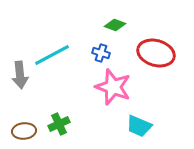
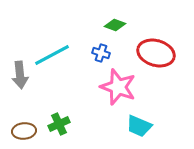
pink star: moved 5 px right
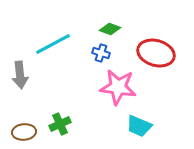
green diamond: moved 5 px left, 4 px down
cyan line: moved 1 px right, 11 px up
pink star: rotated 12 degrees counterclockwise
green cross: moved 1 px right
brown ellipse: moved 1 px down
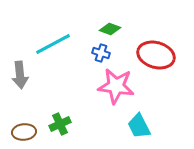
red ellipse: moved 2 px down
pink star: moved 2 px left, 1 px up
cyan trapezoid: rotated 40 degrees clockwise
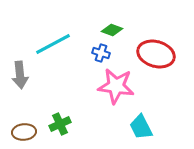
green diamond: moved 2 px right, 1 px down
red ellipse: moved 1 px up
cyan trapezoid: moved 2 px right, 1 px down
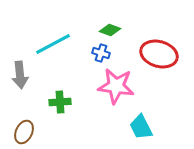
green diamond: moved 2 px left
red ellipse: moved 3 px right
green cross: moved 22 px up; rotated 20 degrees clockwise
brown ellipse: rotated 60 degrees counterclockwise
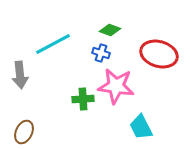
green cross: moved 23 px right, 3 px up
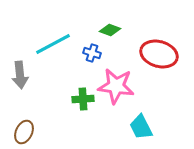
blue cross: moved 9 px left
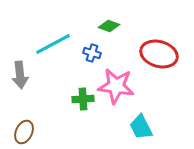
green diamond: moved 1 px left, 4 px up
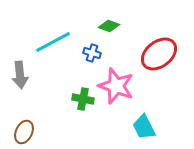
cyan line: moved 2 px up
red ellipse: rotated 54 degrees counterclockwise
pink star: rotated 12 degrees clockwise
green cross: rotated 15 degrees clockwise
cyan trapezoid: moved 3 px right
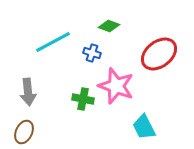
gray arrow: moved 8 px right, 17 px down
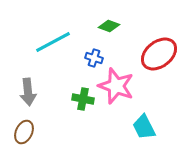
blue cross: moved 2 px right, 5 px down
